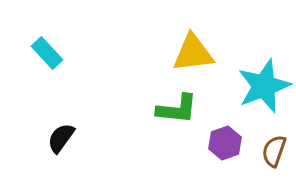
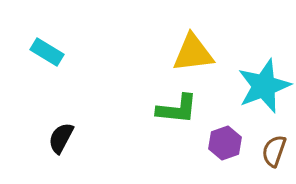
cyan rectangle: moved 1 px up; rotated 16 degrees counterclockwise
black semicircle: rotated 8 degrees counterclockwise
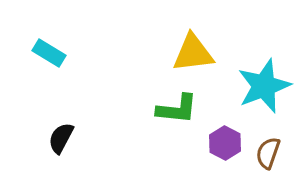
cyan rectangle: moved 2 px right, 1 px down
purple hexagon: rotated 12 degrees counterclockwise
brown semicircle: moved 6 px left, 2 px down
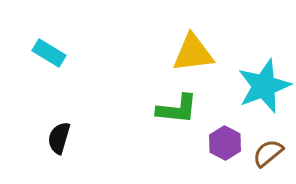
black semicircle: moved 2 px left; rotated 12 degrees counterclockwise
brown semicircle: rotated 32 degrees clockwise
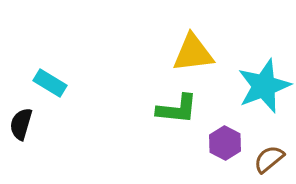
cyan rectangle: moved 1 px right, 30 px down
black semicircle: moved 38 px left, 14 px up
brown semicircle: moved 1 px right, 6 px down
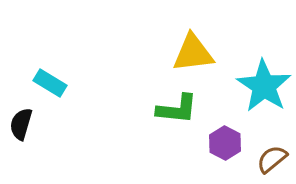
cyan star: rotated 18 degrees counterclockwise
brown semicircle: moved 3 px right
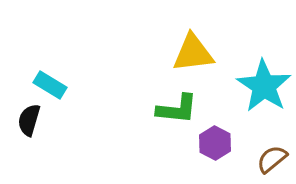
cyan rectangle: moved 2 px down
black semicircle: moved 8 px right, 4 px up
purple hexagon: moved 10 px left
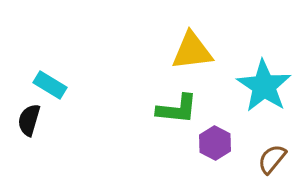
yellow triangle: moved 1 px left, 2 px up
brown semicircle: rotated 12 degrees counterclockwise
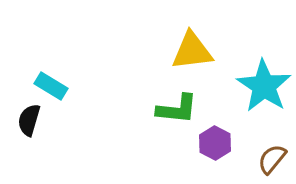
cyan rectangle: moved 1 px right, 1 px down
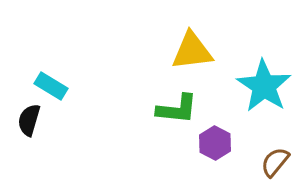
brown semicircle: moved 3 px right, 3 px down
